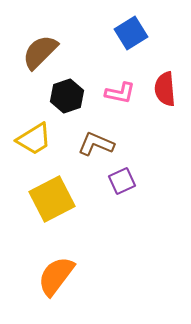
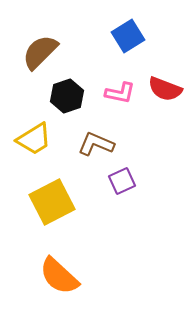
blue square: moved 3 px left, 3 px down
red semicircle: rotated 64 degrees counterclockwise
yellow square: moved 3 px down
orange semicircle: moved 3 px right; rotated 84 degrees counterclockwise
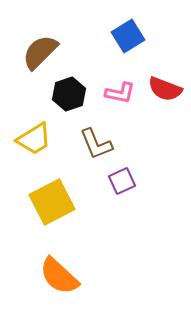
black hexagon: moved 2 px right, 2 px up
brown L-shape: rotated 135 degrees counterclockwise
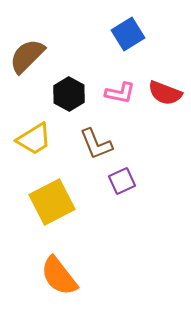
blue square: moved 2 px up
brown semicircle: moved 13 px left, 4 px down
red semicircle: moved 4 px down
black hexagon: rotated 12 degrees counterclockwise
orange semicircle: rotated 9 degrees clockwise
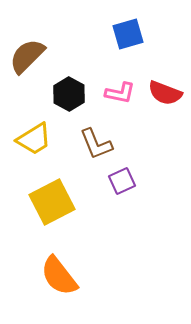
blue square: rotated 16 degrees clockwise
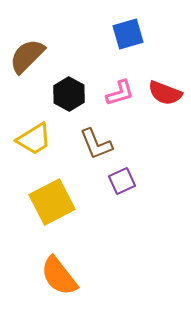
pink L-shape: rotated 28 degrees counterclockwise
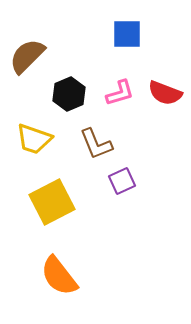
blue square: moved 1 px left; rotated 16 degrees clockwise
black hexagon: rotated 8 degrees clockwise
yellow trapezoid: rotated 51 degrees clockwise
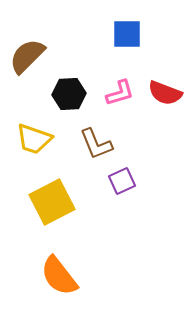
black hexagon: rotated 20 degrees clockwise
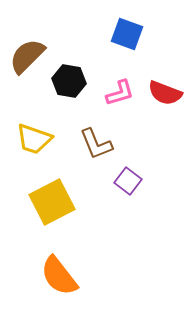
blue square: rotated 20 degrees clockwise
black hexagon: moved 13 px up; rotated 12 degrees clockwise
purple square: moved 6 px right; rotated 28 degrees counterclockwise
